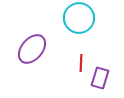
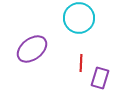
purple ellipse: rotated 12 degrees clockwise
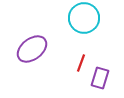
cyan circle: moved 5 px right
red line: rotated 18 degrees clockwise
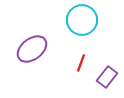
cyan circle: moved 2 px left, 2 px down
purple rectangle: moved 7 px right, 1 px up; rotated 20 degrees clockwise
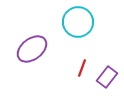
cyan circle: moved 4 px left, 2 px down
red line: moved 1 px right, 5 px down
